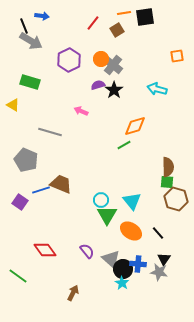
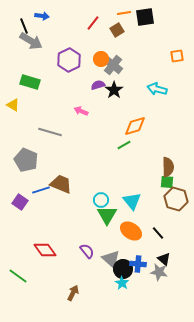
black triangle at (164, 259): rotated 24 degrees counterclockwise
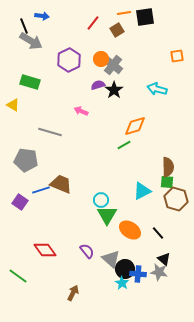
gray pentagon at (26, 160): rotated 15 degrees counterclockwise
cyan triangle at (132, 201): moved 10 px right, 10 px up; rotated 42 degrees clockwise
orange ellipse at (131, 231): moved 1 px left, 1 px up
blue cross at (138, 264): moved 10 px down
black circle at (123, 269): moved 2 px right
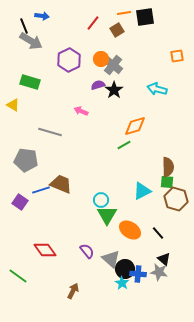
brown arrow at (73, 293): moved 2 px up
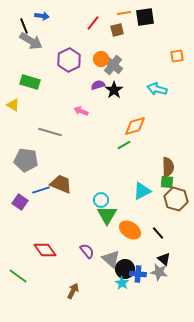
brown square at (117, 30): rotated 16 degrees clockwise
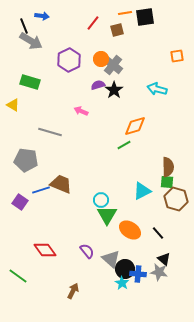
orange line at (124, 13): moved 1 px right
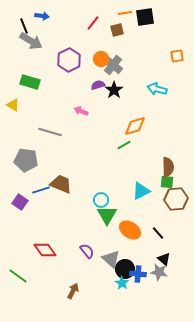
cyan triangle at (142, 191): moved 1 px left
brown hexagon at (176, 199): rotated 20 degrees counterclockwise
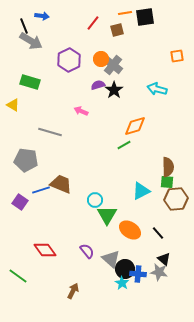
cyan circle at (101, 200): moved 6 px left
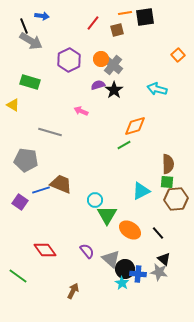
orange square at (177, 56): moved 1 px right, 1 px up; rotated 32 degrees counterclockwise
brown semicircle at (168, 167): moved 3 px up
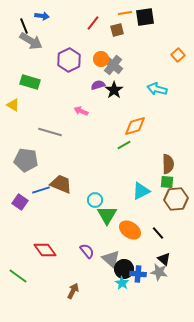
black circle at (125, 269): moved 1 px left
